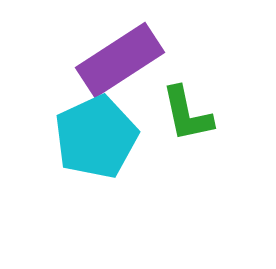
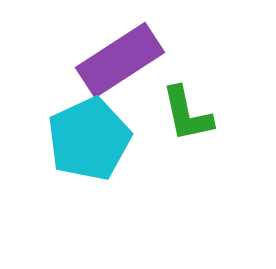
cyan pentagon: moved 7 px left, 2 px down
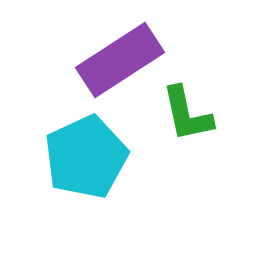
cyan pentagon: moved 3 px left, 18 px down
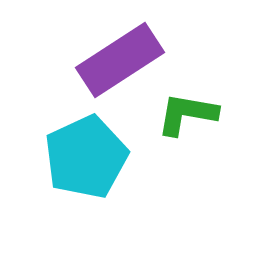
green L-shape: rotated 112 degrees clockwise
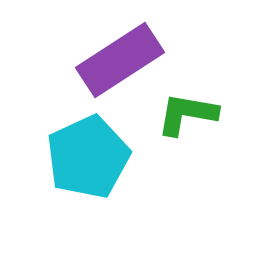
cyan pentagon: moved 2 px right
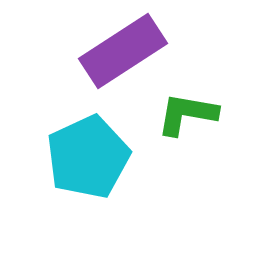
purple rectangle: moved 3 px right, 9 px up
